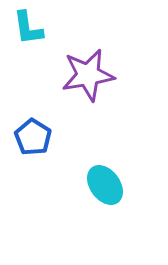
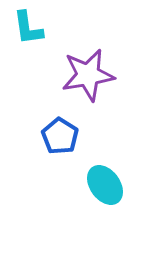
blue pentagon: moved 27 px right, 1 px up
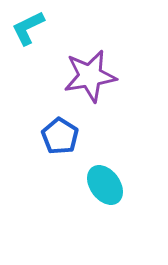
cyan L-shape: rotated 72 degrees clockwise
purple star: moved 2 px right, 1 px down
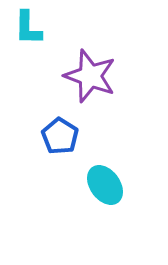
cyan L-shape: rotated 63 degrees counterclockwise
purple star: rotated 30 degrees clockwise
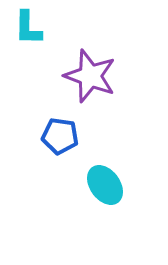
blue pentagon: rotated 24 degrees counterclockwise
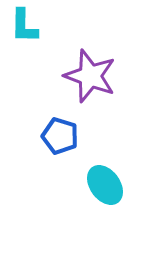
cyan L-shape: moved 4 px left, 2 px up
blue pentagon: rotated 9 degrees clockwise
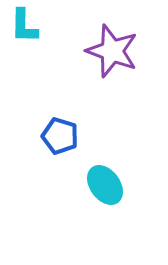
purple star: moved 22 px right, 25 px up
